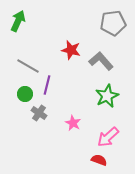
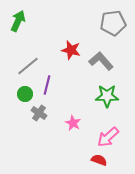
gray line: rotated 70 degrees counterclockwise
green star: rotated 25 degrees clockwise
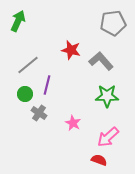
gray line: moved 1 px up
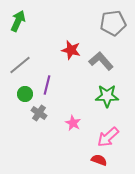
gray line: moved 8 px left
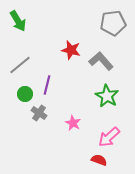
green arrow: rotated 125 degrees clockwise
green star: rotated 30 degrees clockwise
pink arrow: moved 1 px right
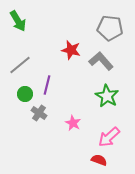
gray pentagon: moved 3 px left, 5 px down; rotated 15 degrees clockwise
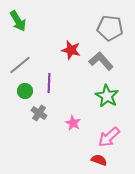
purple line: moved 2 px right, 2 px up; rotated 12 degrees counterclockwise
green circle: moved 3 px up
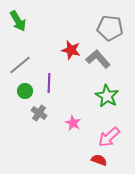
gray L-shape: moved 3 px left, 2 px up
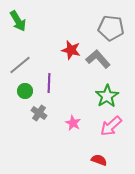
gray pentagon: moved 1 px right
green star: rotated 10 degrees clockwise
pink arrow: moved 2 px right, 11 px up
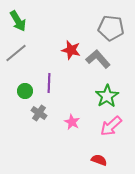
gray line: moved 4 px left, 12 px up
pink star: moved 1 px left, 1 px up
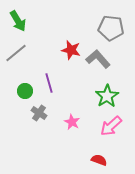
purple line: rotated 18 degrees counterclockwise
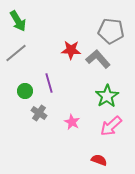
gray pentagon: moved 3 px down
red star: rotated 12 degrees counterclockwise
